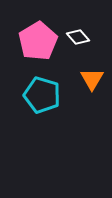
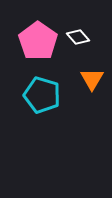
pink pentagon: rotated 6 degrees counterclockwise
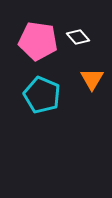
pink pentagon: rotated 27 degrees counterclockwise
cyan pentagon: rotated 6 degrees clockwise
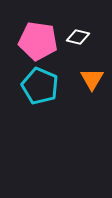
white diamond: rotated 35 degrees counterclockwise
cyan pentagon: moved 2 px left, 9 px up
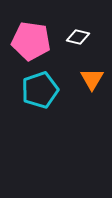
pink pentagon: moved 7 px left
cyan pentagon: moved 4 px down; rotated 30 degrees clockwise
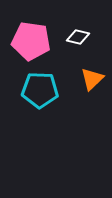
orange triangle: rotated 15 degrees clockwise
cyan pentagon: rotated 21 degrees clockwise
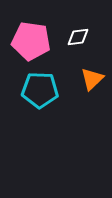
white diamond: rotated 20 degrees counterclockwise
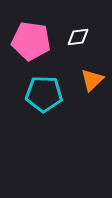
orange triangle: moved 1 px down
cyan pentagon: moved 4 px right, 4 px down
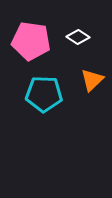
white diamond: rotated 40 degrees clockwise
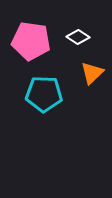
orange triangle: moved 7 px up
